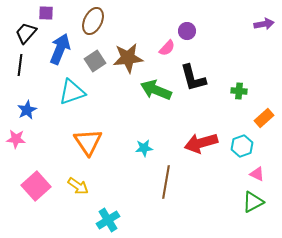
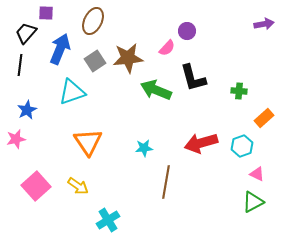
pink star: rotated 18 degrees counterclockwise
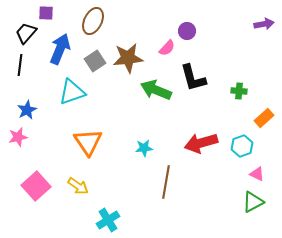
pink star: moved 2 px right, 2 px up
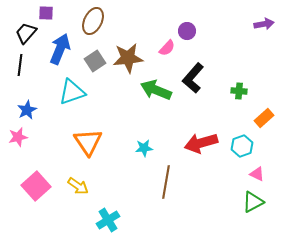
black L-shape: rotated 56 degrees clockwise
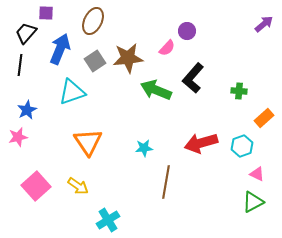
purple arrow: rotated 30 degrees counterclockwise
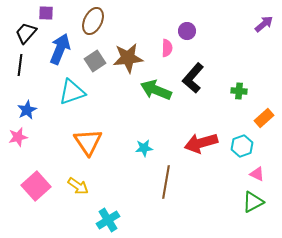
pink semicircle: rotated 42 degrees counterclockwise
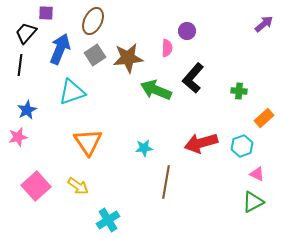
gray square: moved 6 px up
